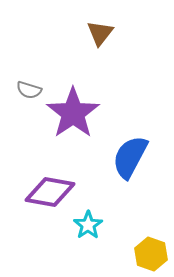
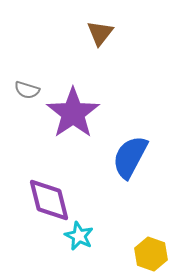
gray semicircle: moved 2 px left
purple diamond: moved 1 px left, 8 px down; rotated 66 degrees clockwise
cyan star: moved 9 px left, 11 px down; rotated 12 degrees counterclockwise
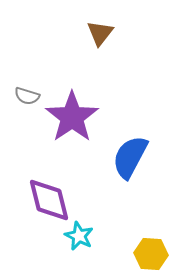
gray semicircle: moved 6 px down
purple star: moved 1 px left, 4 px down
yellow hexagon: rotated 16 degrees counterclockwise
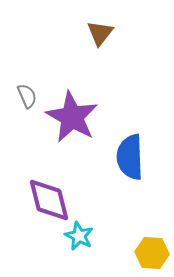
gray semicircle: rotated 130 degrees counterclockwise
purple star: rotated 8 degrees counterclockwise
blue semicircle: rotated 30 degrees counterclockwise
yellow hexagon: moved 1 px right, 1 px up
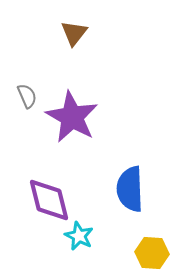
brown triangle: moved 26 px left
blue semicircle: moved 32 px down
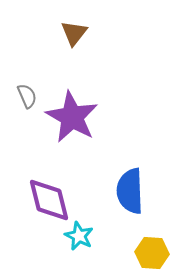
blue semicircle: moved 2 px down
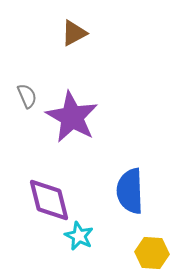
brown triangle: rotated 24 degrees clockwise
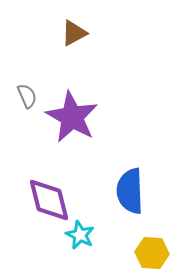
cyan star: moved 1 px right, 1 px up
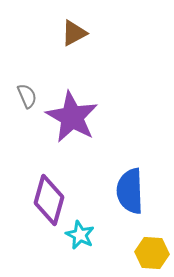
purple diamond: rotated 30 degrees clockwise
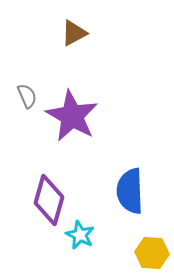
purple star: moved 1 px up
